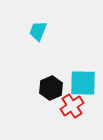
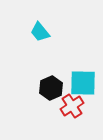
cyan trapezoid: moved 2 px right, 1 px down; rotated 60 degrees counterclockwise
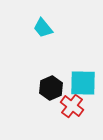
cyan trapezoid: moved 3 px right, 4 px up
red cross: rotated 20 degrees counterclockwise
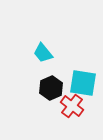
cyan trapezoid: moved 25 px down
cyan square: rotated 8 degrees clockwise
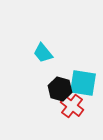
black hexagon: moved 9 px right, 1 px down; rotated 20 degrees counterclockwise
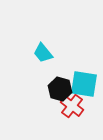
cyan square: moved 1 px right, 1 px down
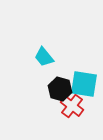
cyan trapezoid: moved 1 px right, 4 px down
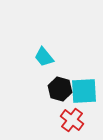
cyan square: moved 7 px down; rotated 12 degrees counterclockwise
red cross: moved 14 px down
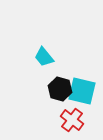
cyan square: moved 2 px left; rotated 16 degrees clockwise
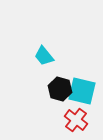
cyan trapezoid: moved 1 px up
red cross: moved 4 px right
